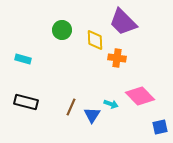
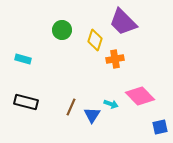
yellow diamond: rotated 20 degrees clockwise
orange cross: moved 2 px left, 1 px down; rotated 18 degrees counterclockwise
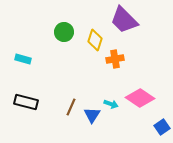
purple trapezoid: moved 1 px right, 2 px up
green circle: moved 2 px right, 2 px down
pink diamond: moved 2 px down; rotated 12 degrees counterclockwise
blue square: moved 2 px right; rotated 21 degrees counterclockwise
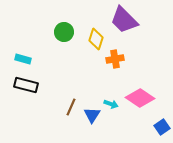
yellow diamond: moved 1 px right, 1 px up
black rectangle: moved 17 px up
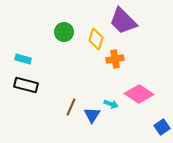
purple trapezoid: moved 1 px left, 1 px down
pink diamond: moved 1 px left, 4 px up
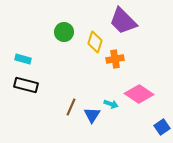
yellow diamond: moved 1 px left, 3 px down
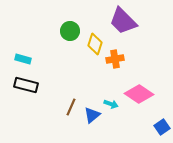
green circle: moved 6 px right, 1 px up
yellow diamond: moved 2 px down
blue triangle: rotated 18 degrees clockwise
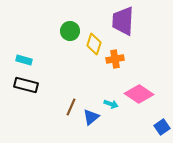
purple trapezoid: rotated 48 degrees clockwise
yellow diamond: moved 1 px left
cyan rectangle: moved 1 px right, 1 px down
blue triangle: moved 1 px left, 2 px down
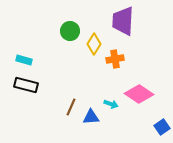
yellow diamond: rotated 15 degrees clockwise
blue triangle: rotated 36 degrees clockwise
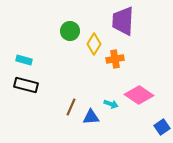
pink diamond: moved 1 px down
